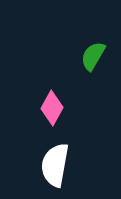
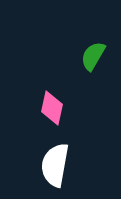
pink diamond: rotated 16 degrees counterclockwise
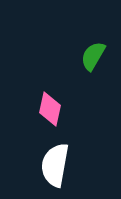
pink diamond: moved 2 px left, 1 px down
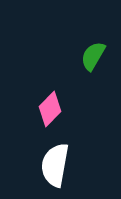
pink diamond: rotated 32 degrees clockwise
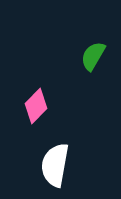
pink diamond: moved 14 px left, 3 px up
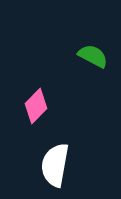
green semicircle: rotated 88 degrees clockwise
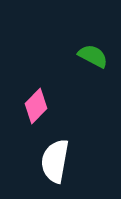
white semicircle: moved 4 px up
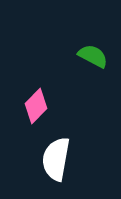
white semicircle: moved 1 px right, 2 px up
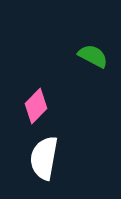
white semicircle: moved 12 px left, 1 px up
